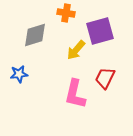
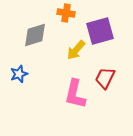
blue star: rotated 12 degrees counterclockwise
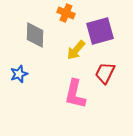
orange cross: rotated 12 degrees clockwise
gray diamond: rotated 72 degrees counterclockwise
red trapezoid: moved 5 px up
